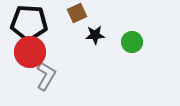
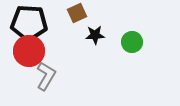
red circle: moved 1 px left, 1 px up
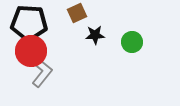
red circle: moved 2 px right
gray L-shape: moved 4 px left, 3 px up; rotated 8 degrees clockwise
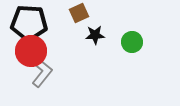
brown square: moved 2 px right
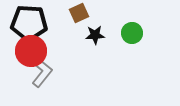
green circle: moved 9 px up
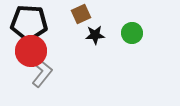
brown square: moved 2 px right, 1 px down
